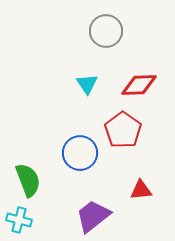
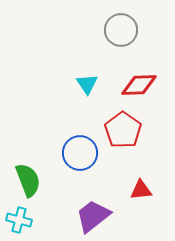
gray circle: moved 15 px right, 1 px up
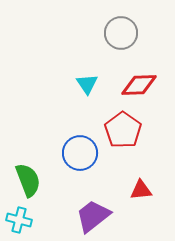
gray circle: moved 3 px down
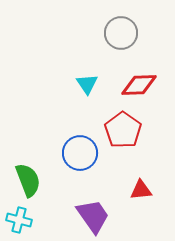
purple trapezoid: rotated 93 degrees clockwise
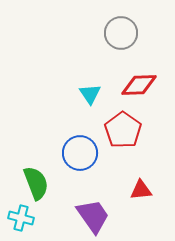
cyan triangle: moved 3 px right, 10 px down
green semicircle: moved 8 px right, 3 px down
cyan cross: moved 2 px right, 2 px up
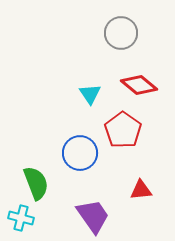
red diamond: rotated 42 degrees clockwise
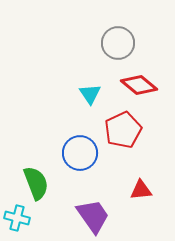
gray circle: moved 3 px left, 10 px down
red pentagon: rotated 12 degrees clockwise
cyan cross: moved 4 px left
